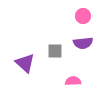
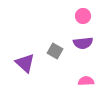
gray square: rotated 28 degrees clockwise
pink semicircle: moved 13 px right
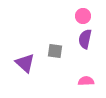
purple semicircle: moved 2 px right, 4 px up; rotated 108 degrees clockwise
gray square: rotated 21 degrees counterclockwise
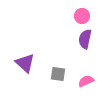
pink circle: moved 1 px left
gray square: moved 3 px right, 23 px down
pink semicircle: rotated 21 degrees counterclockwise
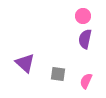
pink circle: moved 1 px right
pink semicircle: rotated 42 degrees counterclockwise
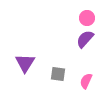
pink circle: moved 4 px right, 2 px down
purple semicircle: rotated 30 degrees clockwise
purple triangle: rotated 20 degrees clockwise
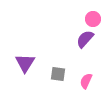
pink circle: moved 6 px right, 1 px down
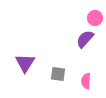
pink circle: moved 2 px right, 1 px up
pink semicircle: rotated 21 degrees counterclockwise
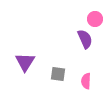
pink circle: moved 1 px down
purple semicircle: rotated 114 degrees clockwise
purple triangle: moved 1 px up
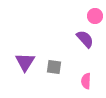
pink circle: moved 3 px up
purple semicircle: rotated 18 degrees counterclockwise
gray square: moved 4 px left, 7 px up
